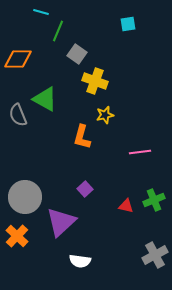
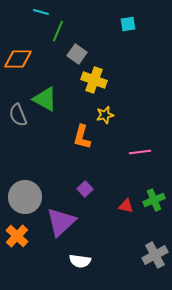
yellow cross: moved 1 px left, 1 px up
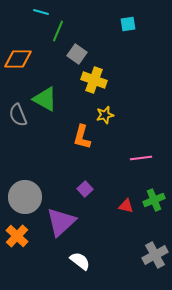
pink line: moved 1 px right, 6 px down
white semicircle: rotated 150 degrees counterclockwise
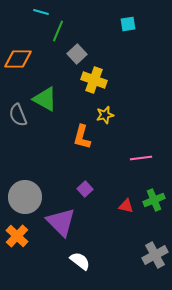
gray square: rotated 12 degrees clockwise
purple triangle: rotated 32 degrees counterclockwise
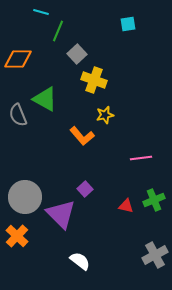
orange L-shape: moved 1 px up; rotated 55 degrees counterclockwise
purple triangle: moved 8 px up
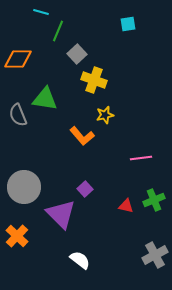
green triangle: rotated 20 degrees counterclockwise
gray circle: moved 1 px left, 10 px up
white semicircle: moved 1 px up
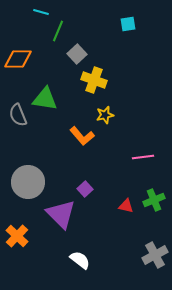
pink line: moved 2 px right, 1 px up
gray circle: moved 4 px right, 5 px up
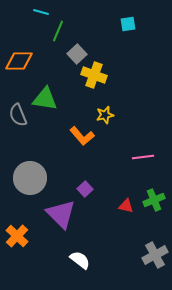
orange diamond: moved 1 px right, 2 px down
yellow cross: moved 5 px up
gray circle: moved 2 px right, 4 px up
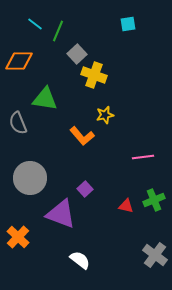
cyan line: moved 6 px left, 12 px down; rotated 21 degrees clockwise
gray semicircle: moved 8 px down
purple triangle: rotated 24 degrees counterclockwise
orange cross: moved 1 px right, 1 px down
gray cross: rotated 25 degrees counterclockwise
